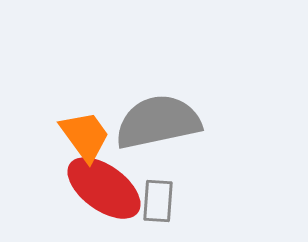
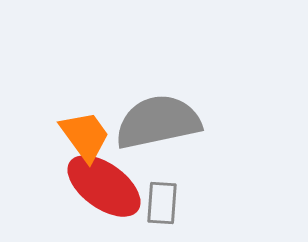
red ellipse: moved 2 px up
gray rectangle: moved 4 px right, 2 px down
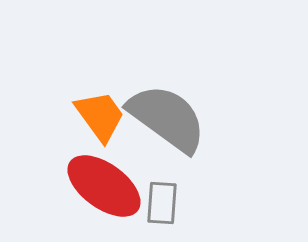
gray semicircle: moved 9 px right, 4 px up; rotated 48 degrees clockwise
orange trapezoid: moved 15 px right, 20 px up
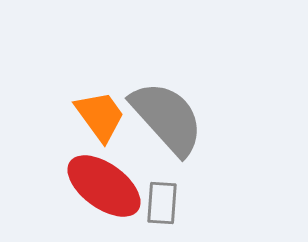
gray semicircle: rotated 12 degrees clockwise
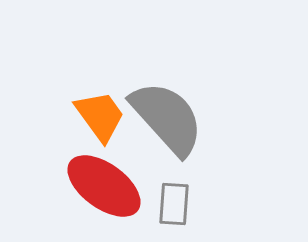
gray rectangle: moved 12 px right, 1 px down
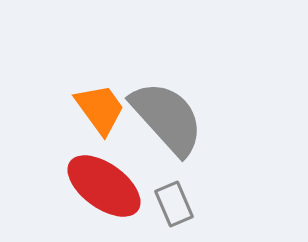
orange trapezoid: moved 7 px up
gray rectangle: rotated 27 degrees counterclockwise
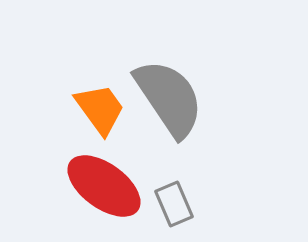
gray semicircle: moved 2 px right, 20 px up; rotated 8 degrees clockwise
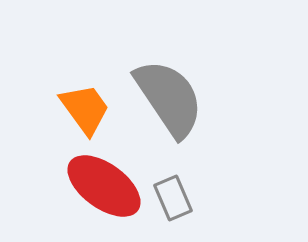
orange trapezoid: moved 15 px left
gray rectangle: moved 1 px left, 6 px up
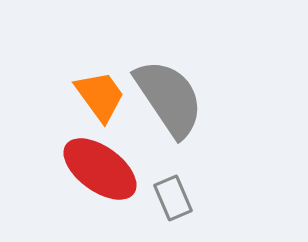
orange trapezoid: moved 15 px right, 13 px up
red ellipse: moved 4 px left, 17 px up
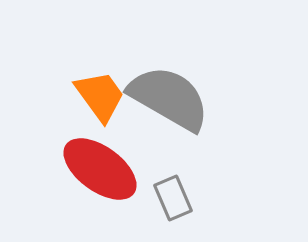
gray semicircle: rotated 26 degrees counterclockwise
